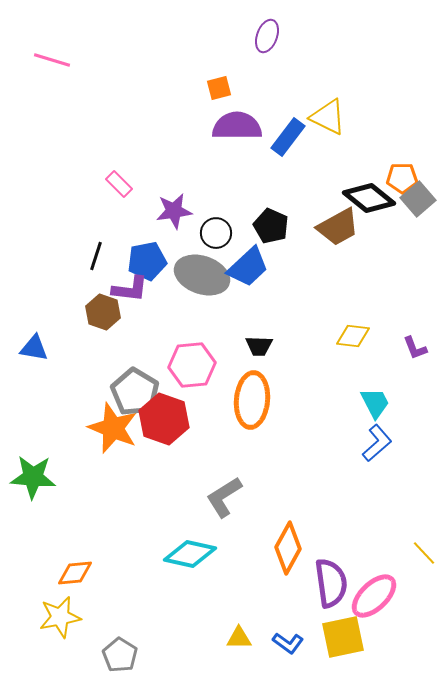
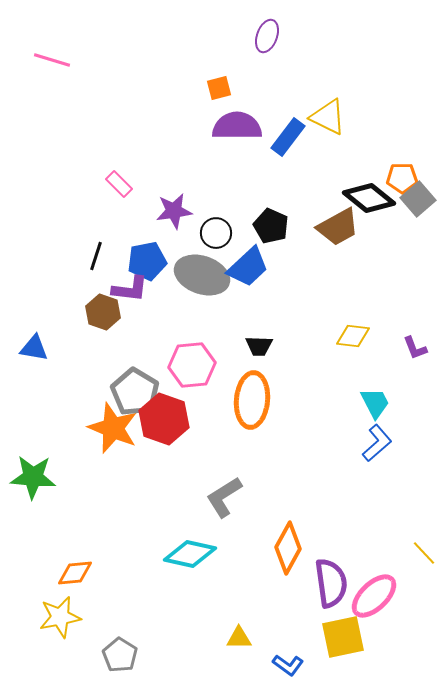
blue L-shape at (288, 643): moved 22 px down
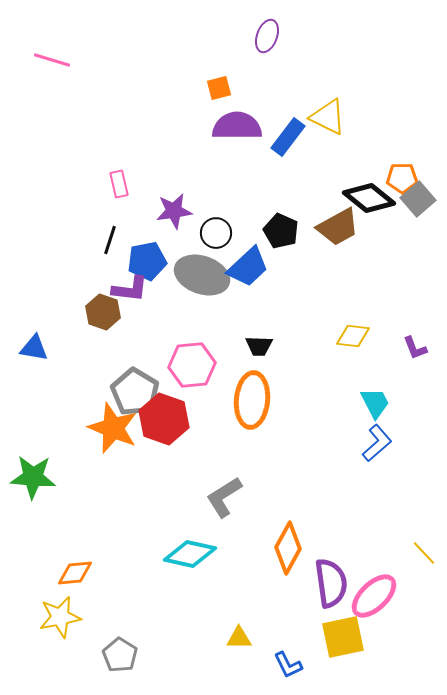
pink rectangle at (119, 184): rotated 32 degrees clockwise
black pentagon at (271, 226): moved 10 px right, 5 px down
black line at (96, 256): moved 14 px right, 16 px up
blue L-shape at (288, 665): rotated 28 degrees clockwise
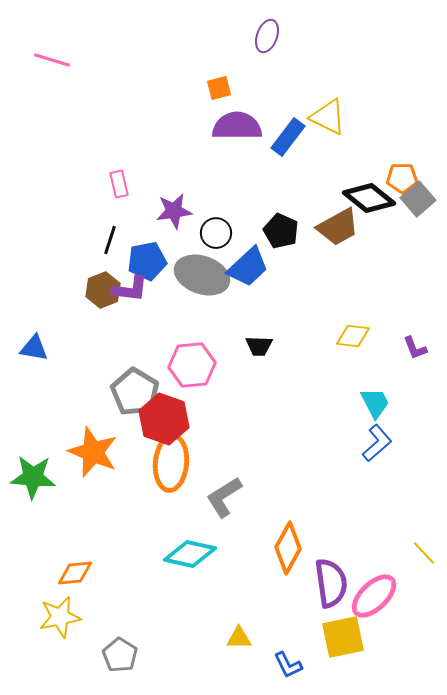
brown hexagon at (103, 312): moved 22 px up; rotated 20 degrees clockwise
orange ellipse at (252, 400): moved 81 px left, 63 px down
orange star at (113, 428): moved 20 px left, 24 px down
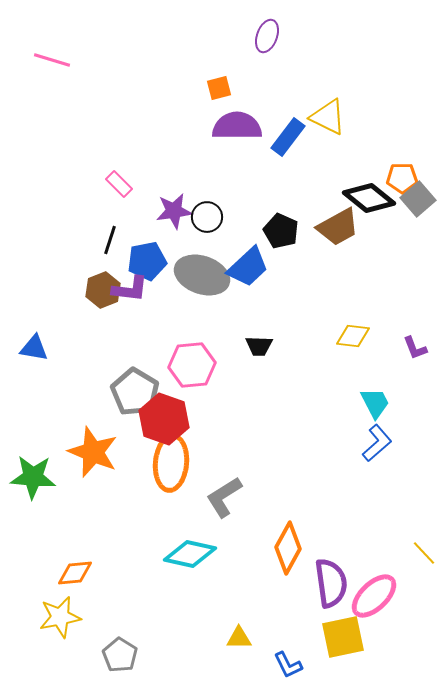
pink rectangle at (119, 184): rotated 32 degrees counterclockwise
black circle at (216, 233): moved 9 px left, 16 px up
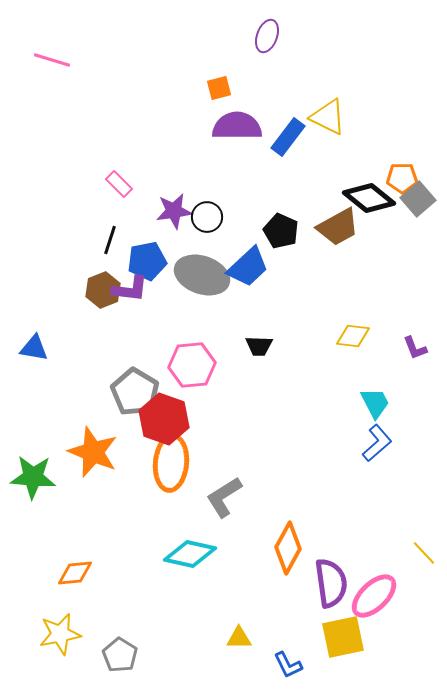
yellow star at (60, 617): moved 17 px down
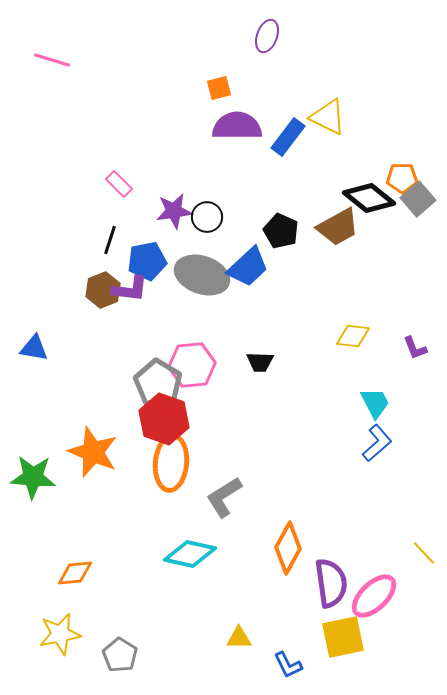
black trapezoid at (259, 346): moved 1 px right, 16 px down
gray pentagon at (135, 392): moved 23 px right, 9 px up
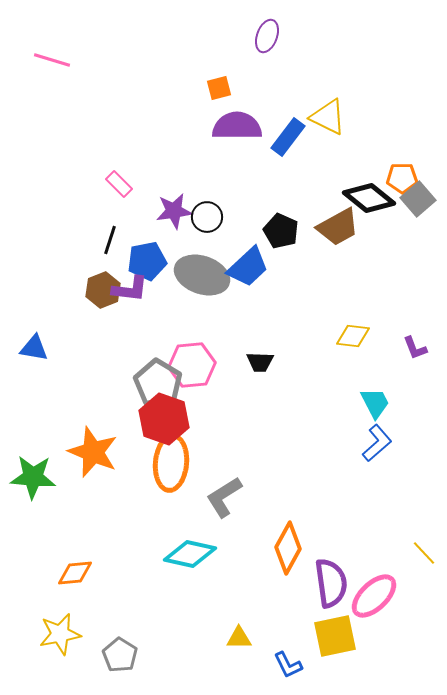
yellow square at (343, 637): moved 8 px left, 1 px up
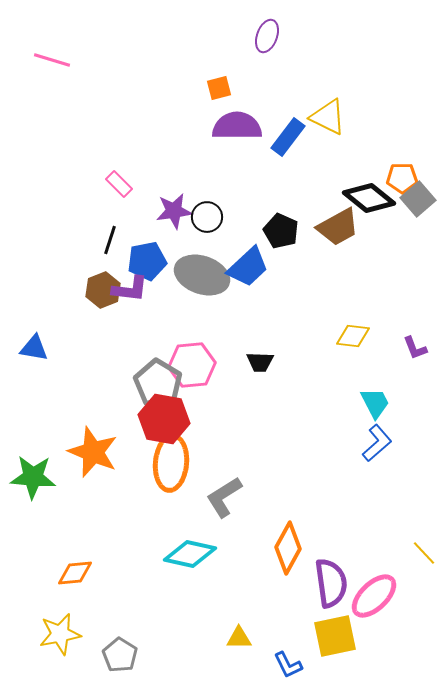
red hexagon at (164, 419): rotated 9 degrees counterclockwise
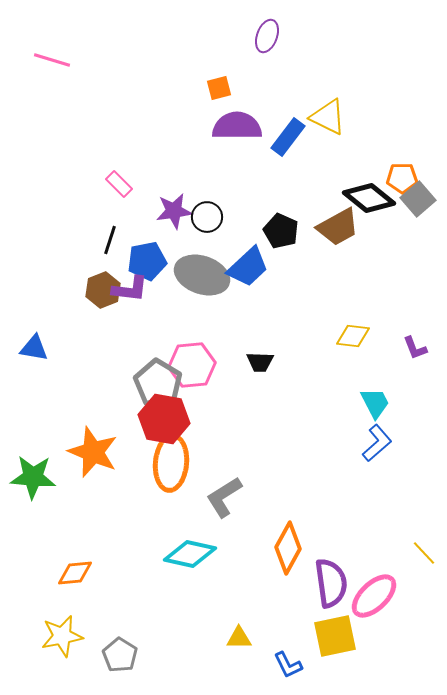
yellow star at (60, 634): moved 2 px right, 2 px down
